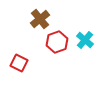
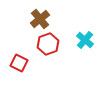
red hexagon: moved 9 px left, 2 px down
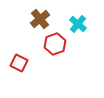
cyan cross: moved 7 px left, 16 px up
red hexagon: moved 7 px right
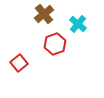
brown cross: moved 4 px right, 5 px up
red square: rotated 24 degrees clockwise
